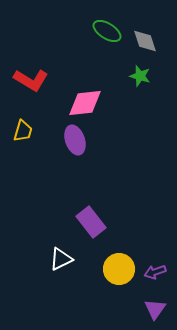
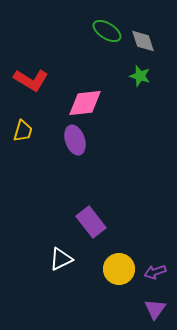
gray diamond: moved 2 px left
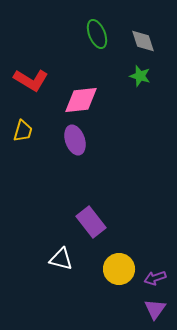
green ellipse: moved 10 px left, 3 px down; rotated 36 degrees clockwise
pink diamond: moved 4 px left, 3 px up
white triangle: rotated 40 degrees clockwise
purple arrow: moved 6 px down
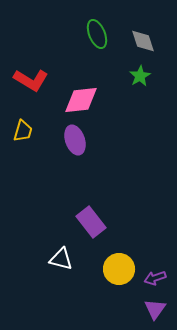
green star: rotated 25 degrees clockwise
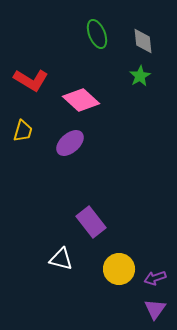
gray diamond: rotated 12 degrees clockwise
pink diamond: rotated 48 degrees clockwise
purple ellipse: moved 5 px left, 3 px down; rotated 68 degrees clockwise
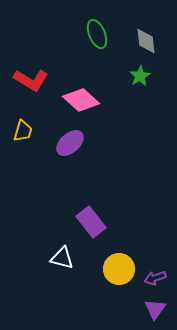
gray diamond: moved 3 px right
white triangle: moved 1 px right, 1 px up
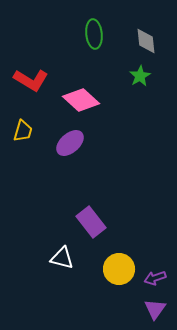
green ellipse: moved 3 px left; rotated 16 degrees clockwise
